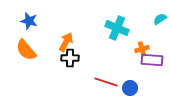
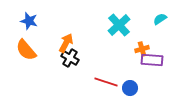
cyan cross: moved 2 px right, 3 px up; rotated 25 degrees clockwise
orange arrow: moved 1 px down
black cross: rotated 30 degrees clockwise
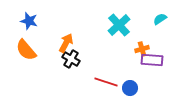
black cross: moved 1 px right, 1 px down
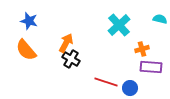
cyan semicircle: rotated 48 degrees clockwise
purple rectangle: moved 1 px left, 7 px down
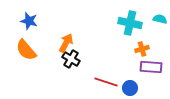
cyan cross: moved 11 px right, 2 px up; rotated 35 degrees counterclockwise
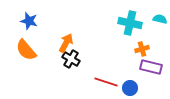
purple rectangle: rotated 10 degrees clockwise
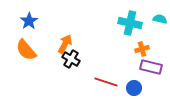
blue star: rotated 24 degrees clockwise
orange arrow: moved 1 px left, 1 px down
blue circle: moved 4 px right
